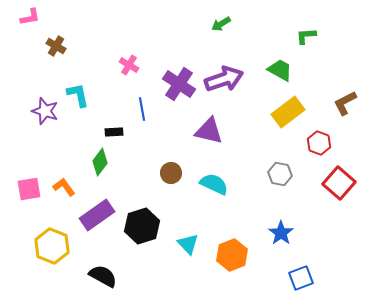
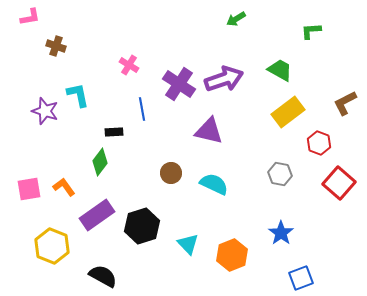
green arrow: moved 15 px right, 5 px up
green L-shape: moved 5 px right, 5 px up
brown cross: rotated 12 degrees counterclockwise
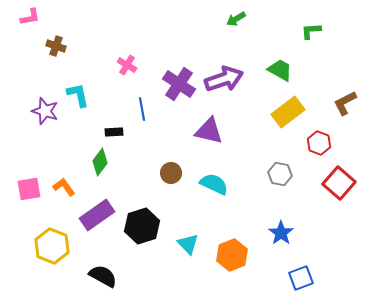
pink cross: moved 2 px left
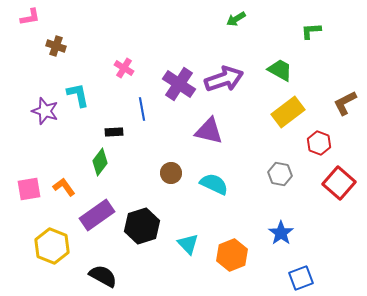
pink cross: moved 3 px left, 3 px down
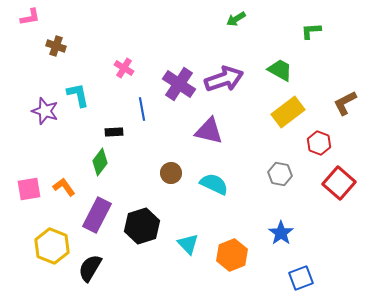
purple rectangle: rotated 28 degrees counterclockwise
black semicircle: moved 13 px left, 8 px up; rotated 88 degrees counterclockwise
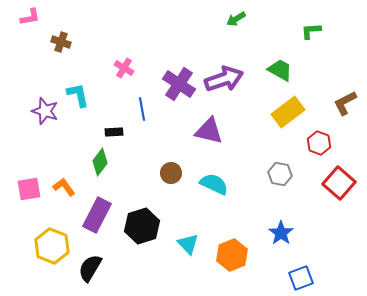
brown cross: moved 5 px right, 4 px up
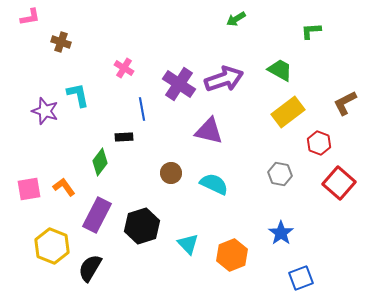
black rectangle: moved 10 px right, 5 px down
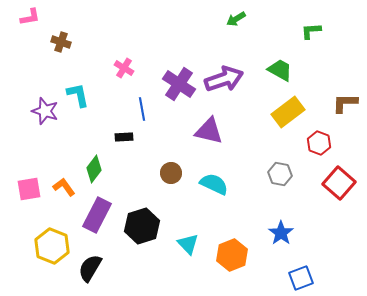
brown L-shape: rotated 28 degrees clockwise
green diamond: moved 6 px left, 7 px down
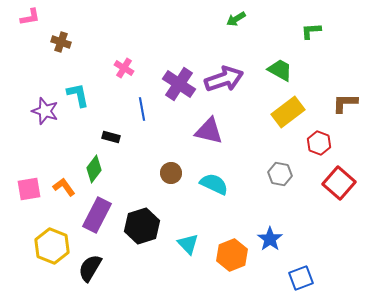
black rectangle: moved 13 px left; rotated 18 degrees clockwise
blue star: moved 11 px left, 6 px down
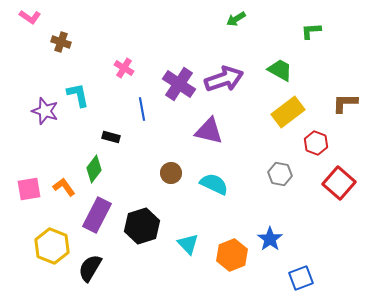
pink L-shape: rotated 45 degrees clockwise
red hexagon: moved 3 px left
